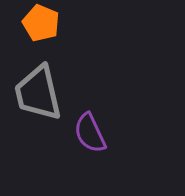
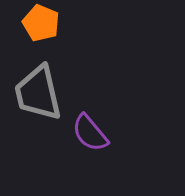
purple semicircle: rotated 15 degrees counterclockwise
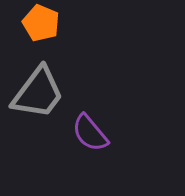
gray trapezoid: rotated 130 degrees counterclockwise
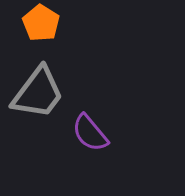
orange pentagon: rotated 9 degrees clockwise
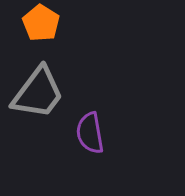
purple semicircle: rotated 30 degrees clockwise
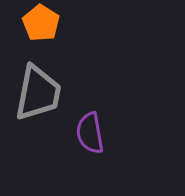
gray trapezoid: rotated 26 degrees counterclockwise
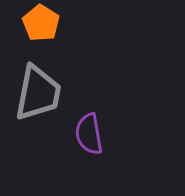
purple semicircle: moved 1 px left, 1 px down
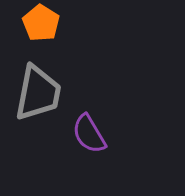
purple semicircle: rotated 21 degrees counterclockwise
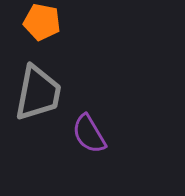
orange pentagon: moved 1 px right, 1 px up; rotated 21 degrees counterclockwise
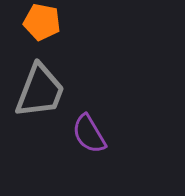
gray trapezoid: moved 2 px right, 2 px up; rotated 10 degrees clockwise
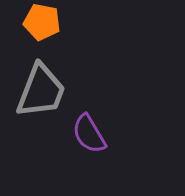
gray trapezoid: moved 1 px right
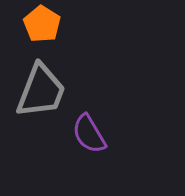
orange pentagon: moved 2 px down; rotated 21 degrees clockwise
